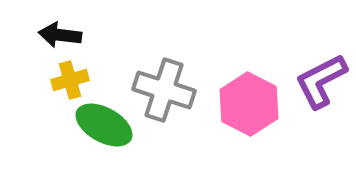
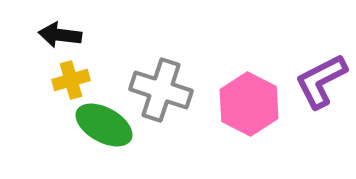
yellow cross: moved 1 px right
gray cross: moved 3 px left
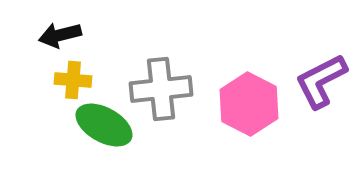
black arrow: rotated 21 degrees counterclockwise
yellow cross: moved 2 px right; rotated 21 degrees clockwise
gray cross: moved 1 px up; rotated 24 degrees counterclockwise
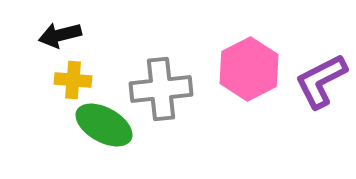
pink hexagon: moved 35 px up; rotated 6 degrees clockwise
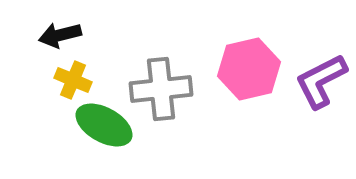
pink hexagon: rotated 14 degrees clockwise
yellow cross: rotated 18 degrees clockwise
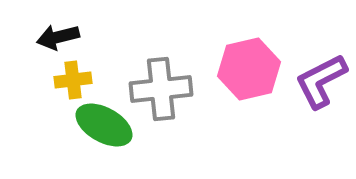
black arrow: moved 2 px left, 2 px down
yellow cross: rotated 30 degrees counterclockwise
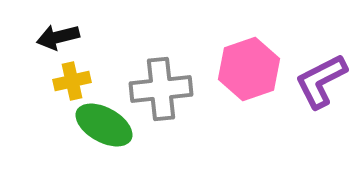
pink hexagon: rotated 6 degrees counterclockwise
yellow cross: moved 1 px left, 1 px down; rotated 6 degrees counterclockwise
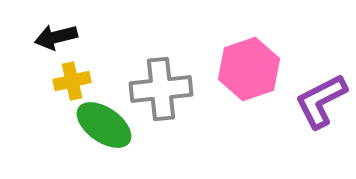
black arrow: moved 2 px left
purple L-shape: moved 20 px down
green ellipse: rotated 6 degrees clockwise
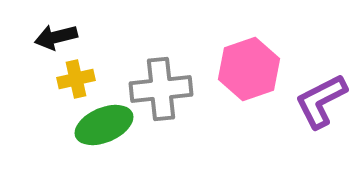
yellow cross: moved 4 px right, 2 px up
green ellipse: rotated 58 degrees counterclockwise
